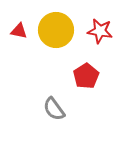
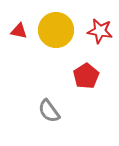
gray semicircle: moved 5 px left, 2 px down
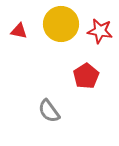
yellow circle: moved 5 px right, 6 px up
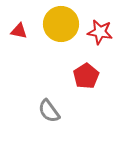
red star: moved 1 px down
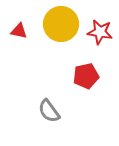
red pentagon: rotated 20 degrees clockwise
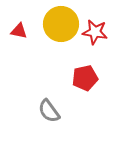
red star: moved 5 px left
red pentagon: moved 1 px left, 2 px down
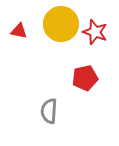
red star: rotated 10 degrees clockwise
gray semicircle: rotated 40 degrees clockwise
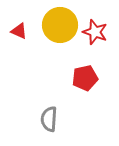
yellow circle: moved 1 px left, 1 px down
red triangle: rotated 12 degrees clockwise
gray semicircle: moved 8 px down
